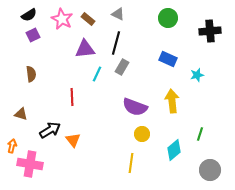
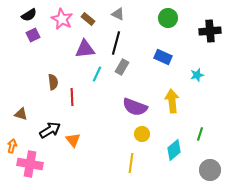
blue rectangle: moved 5 px left, 2 px up
brown semicircle: moved 22 px right, 8 px down
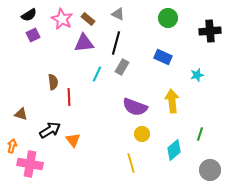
purple triangle: moved 1 px left, 6 px up
red line: moved 3 px left
yellow line: rotated 24 degrees counterclockwise
